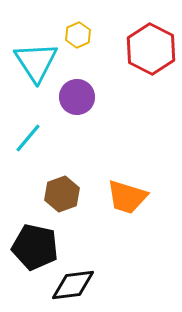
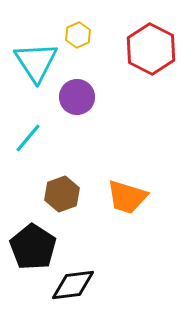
black pentagon: moved 2 px left; rotated 21 degrees clockwise
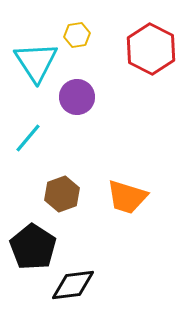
yellow hexagon: moved 1 px left; rotated 15 degrees clockwise
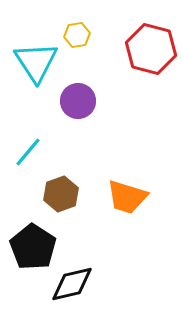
red hexagon: rotated 12 degrees counterclockwise
purple circle: moved 1 px right, 4 px down
cyan line: moved 14 px down
brown hexagon: moved 1 px left
black diamond: moved 1 px left, 1 px up; rotated 6 degrees counterclockwise
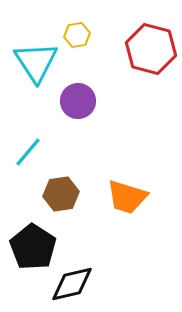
brown hexagon: rotated 12 degrees clockwise
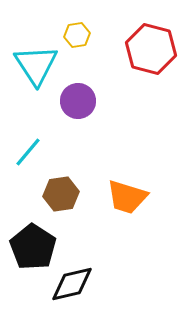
cyan triangle: moved 3 px down
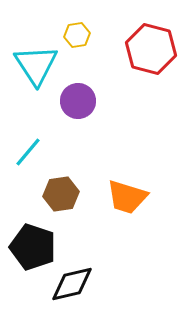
black pentagon: rotated 15 degrees counterclockwise
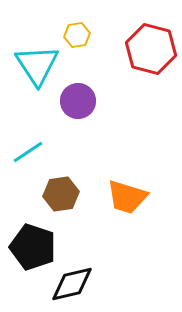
cyan triangle: moved 1 px right
cyan line: rotated 16 degrees clockwise
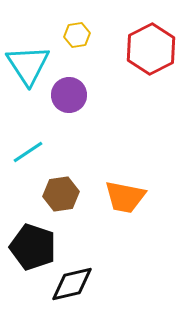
red hexagon: rotated 18 degrees clockwise
cyan triangle: moved 9 px left
purple circle: moved 9 px left, 6 px up
orange trapezoid: moved 2 px left; rotated 6 degrees counterclockwise
